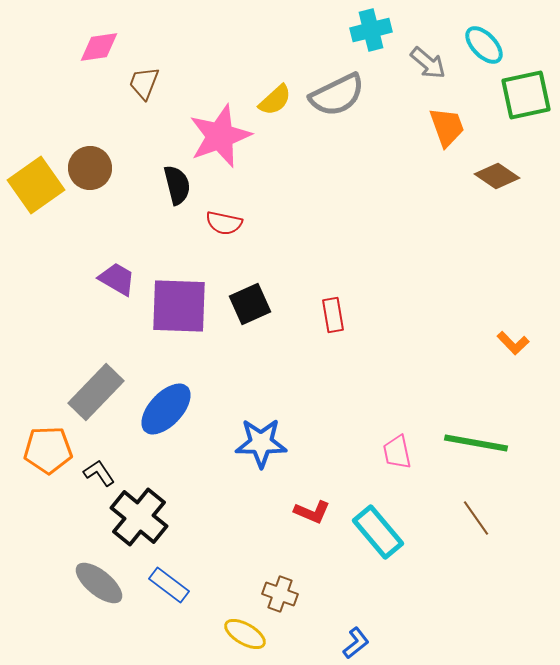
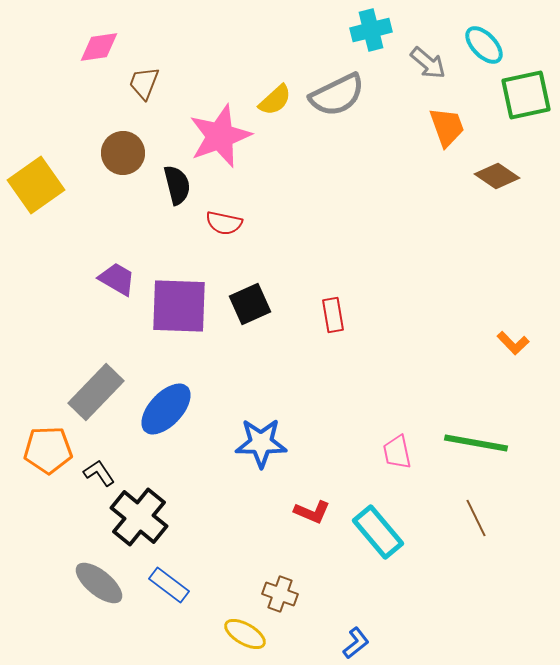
brown circle: moved 33 px right, 15 px up
brown line: rotated 9 degrees clockwise
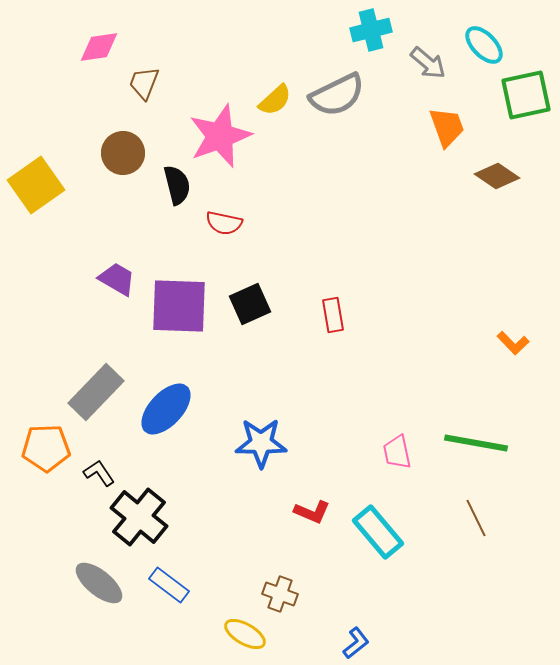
orange pentagon: moved 2 px left, 2 px up
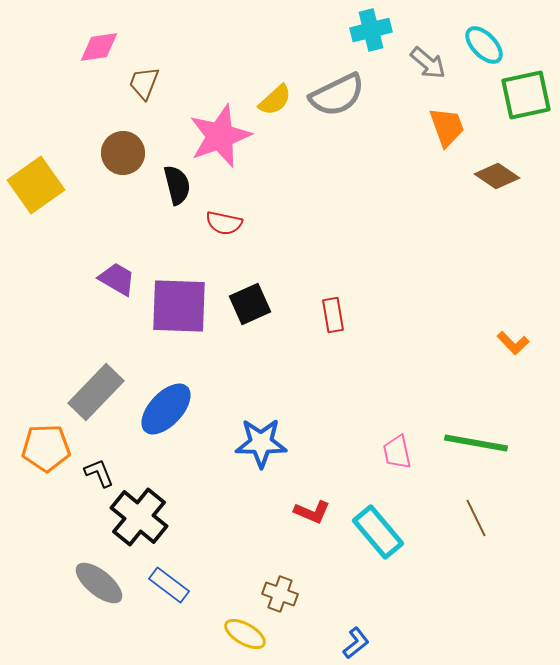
black L-shape: rotated 12 degrees clockwise
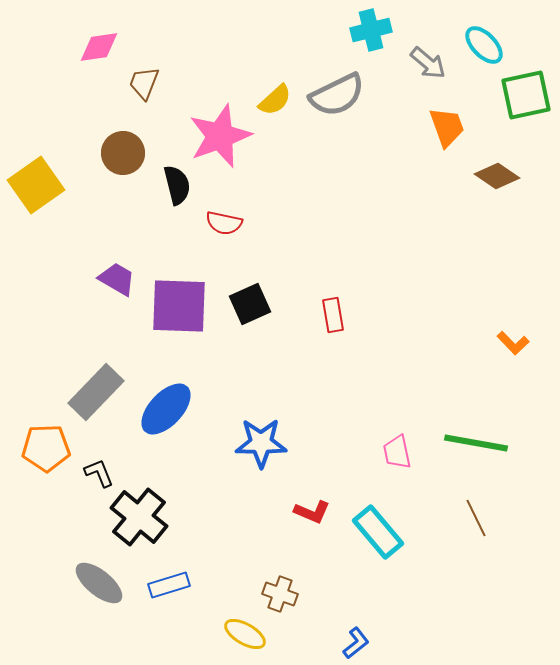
blue rectangle: rotated 54 degrees counterclockwise
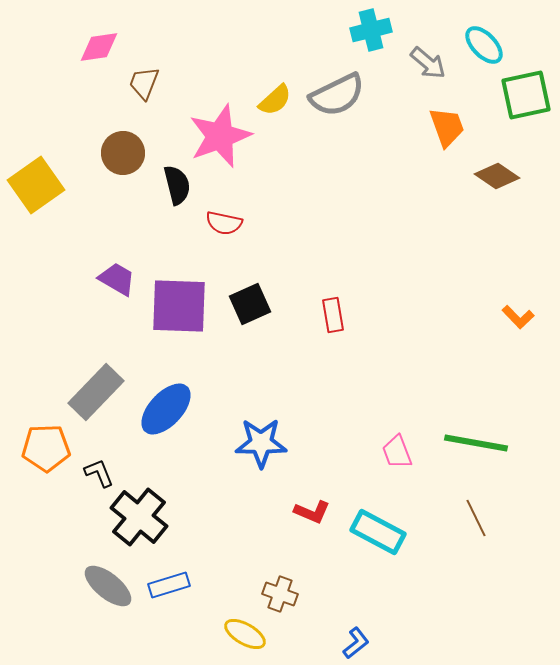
orange L-shape: moved 5 px right, 26 px up
pink trapezoid: rotated 9 degrees counterclockwise
cyan rectangle: rotated 22 degrees counterclockwise
gray ellipse: moved 9 px right, 3 px down
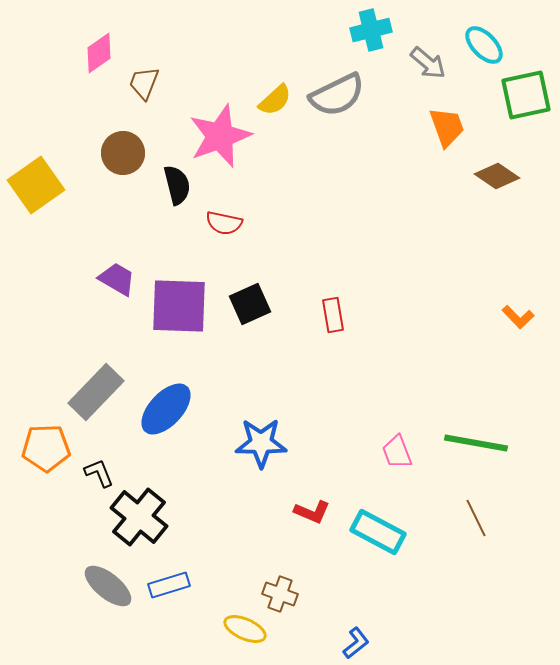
pink diamond: moved 6 px down; rotated 27 degrees counterclockwise
yellow ellipse: moved 5 px up; rotated 6 degrees counterclockwise
